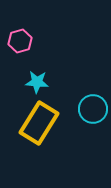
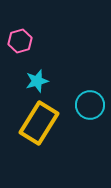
cyan star: moved 1 px up; rotated 20 degrees counterclockwise
cyan circle: moved 3 px left, 4 px up
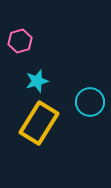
cyan circle: moved 3 px up
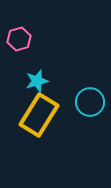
pink hexagon: moved 1 px left, 2 px up
yellow rectangle: moved 8 px up
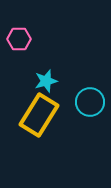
pink hexagon: rotated 15 degrees clockwise
cyan star: moved 9 px right
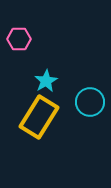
cyan star: rotated 15 degrees counterclockwise
yellow rectangle: moved 2 px down
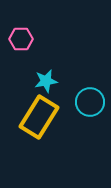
pink hexagon: moved 2 px right
cyan star: rotated 20 degrees clockwise
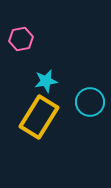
pink hexagon: rotated 10 degrees counterclockwise
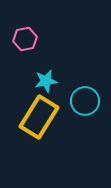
pink hexagon: moved 4 px right
cyan circle: moved 5 px left, 1 px up
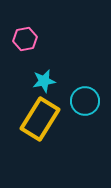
cyan star: moved 2 px left
yellow rectangle: moved 1 px right, 2 px down
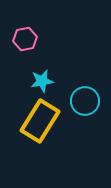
cyan star: moved 2 px left
yellow rectangle: moved 2 px down
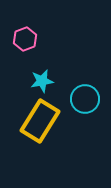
pink hexagon: rotated 10 degrees counterclockwise
cyan circle: moved 2 px up
